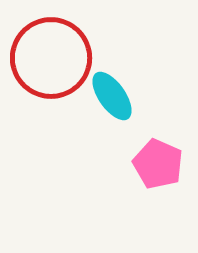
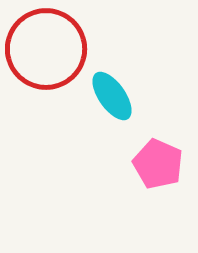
red circle: moved 5 px left, 9 px up
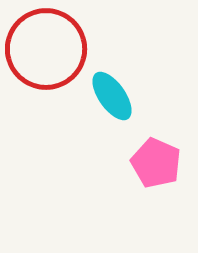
pink pentagon: moved 2 px left, 1 px up
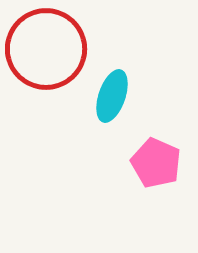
cyan ellipse: rotated 54 degrees clockwise
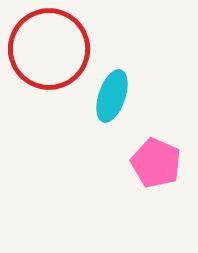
red circle: moved 3 px right
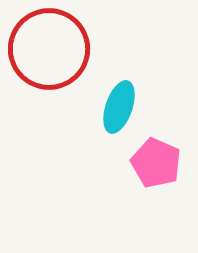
cyan ellipse: moved 7 px right, 11 px down
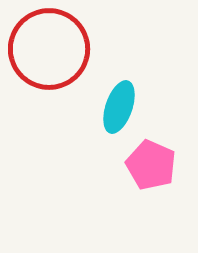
pink pentagon: moved 5 px left, 2 px down
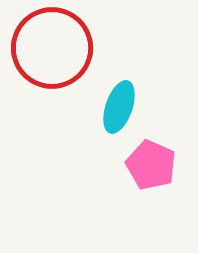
red circle: moved 3 px right, 1 px up
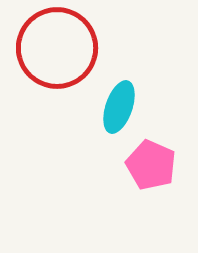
red circle: moved 5 px right
